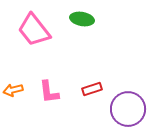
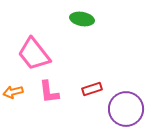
pink trapezoid: moved 24 px down
orange arrow: moved 2 px down
purple circle: moved 2 px left
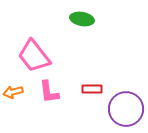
pink trapezoid: moved 2 px down
red rectangle: rotated 18 degrees clockwise
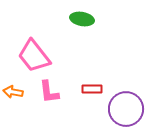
orange arrow: rotated 24 degrees clockwise
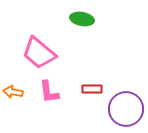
pink trapezoid: moved 5 px right, 3 px up; rotated 12 degrees counterclockwise
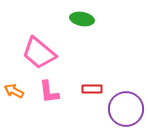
orange arrow: moved 1 px right, 1 px up; rotated 18 degrees clockwise
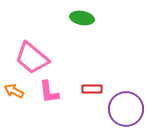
green ellipse: moved 1 px up
pink trapezoid: moved 7 px left, 5 px down
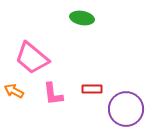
pink L-shape: moved 4 px right, 2 px down
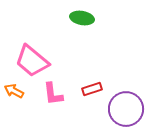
pink trapezoid: moved 3 px down
red rectangle: rotated 18 degrees counterclockwise
